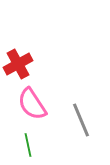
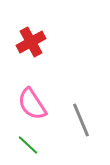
red cross: moved 13 px right, 22 px up
green line: rotated 35 degrees counterclockwise
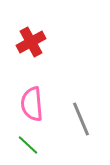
pink semicircle: rotated 28 degrees clockwise
gray line: moved 1 px up
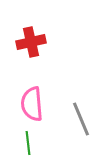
red cross: rotated 16 degrees clockwise
green line: moved 2 px up; rotated 40 degrees clockwise
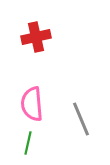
red cross: moved 5 px right, 5 px up
green line: rotated 20 degrees clockwise
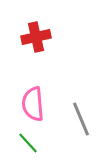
pink semicircle: moved 1 px right
green line: rotated 55 degrees counterclockwise
